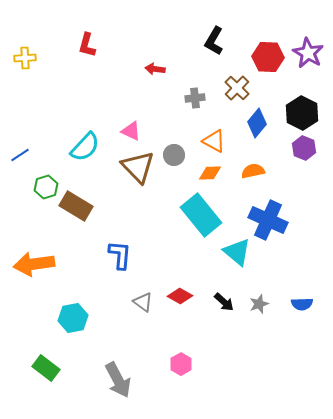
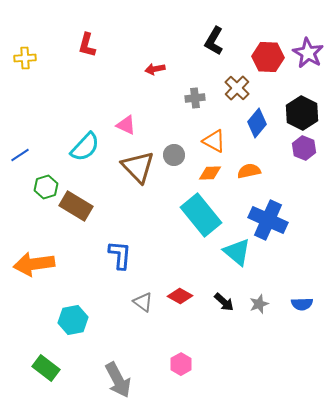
red arrow: rotated 18 degrees counterclockwise
pink triangle: moved 5 px left, 6 px up
orange semicircle: moved 4 px left
cyan hexagon: moved 2 px down
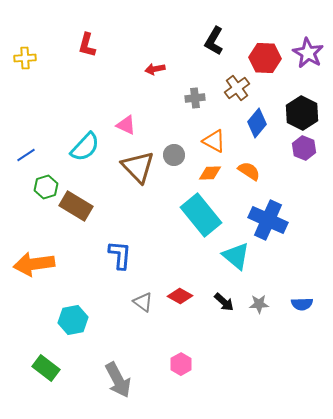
red hexagon: moved 3 px left, 1 px down
brown cross: rotated 10 degrees clockwise
blue line: moved 6 px right
orange semicircle: rotated 45 degrees clockwise
cyan triangle: moved 1 px left, 4 px down
gray star: rotated 18 degrees clockwise
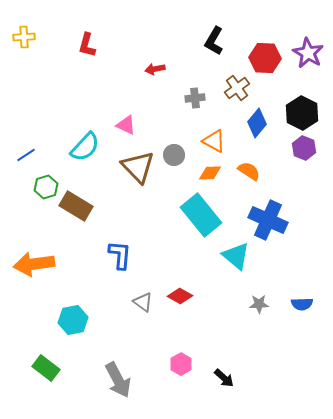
yellow cross: moved 1 px left, 21 px up
black arrow: moved 76 px down
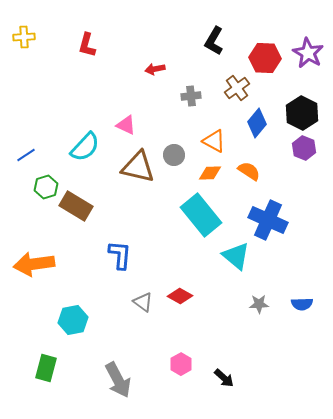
gray cross: moved 4 px left, 2 px up
brown triangle: rotated 33 degrees counterclockwise
green rectangle: rotated 68 degrees clockwise
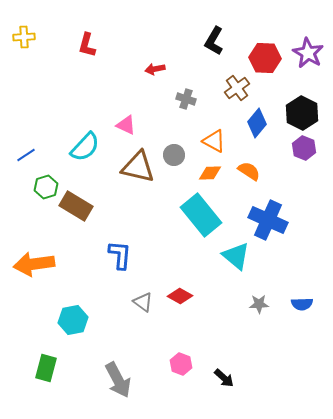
gray cross: moved 5 px left, 3 px down; rotated 24 degrees clockwise
pink hexagon: rotated 10 degrees counterclockwise
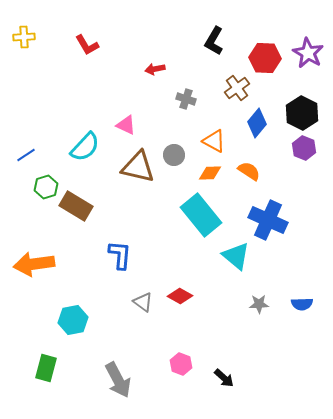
red L-shape: rotated 45 degrees counterclockwise
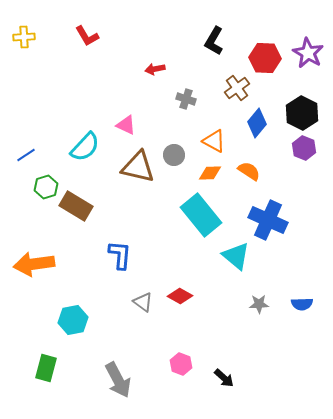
red L-shape: moved 9 px up
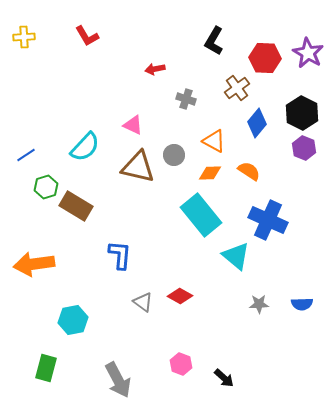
pink triangle: moved 7 px right
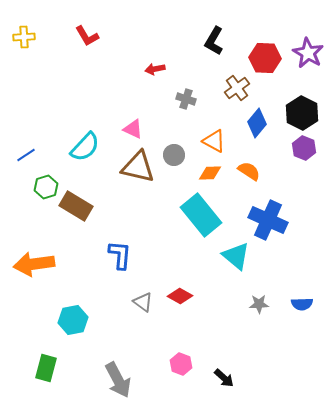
pink triangle: moved 4 px down
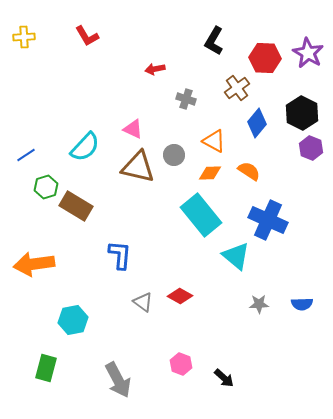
purple hexagon: moved 7 px right
